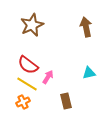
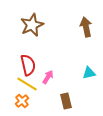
red semicircle: rotated 140 degrees counterclockwise
orange cross: moved 1 px left, 1 px up; rotated 16 degrees counterclockwise
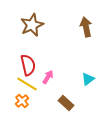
cyan triangle: moved 1 px left, 6 px down; rotated 24 degrees counterclockwise
brown rectangle: moved 2 px down; rotated 35 degrees counterclockwise
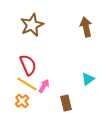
red semicircle: rotated 10 degrees counterclockwise
pink arrow: moved 4 px left, 9 px down
brown rectangle: rotated 35 degrees clockwise
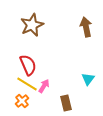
cyan triangle: rotated 16 degrees counterclockwise
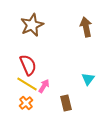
orange cross: moved 4 px right, 2 px down
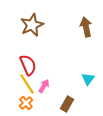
yellow line: rotated 25 degrees clockwise
brown rectangle: moved 1 px right, 1 px down; rotated 42 degrees clockwise
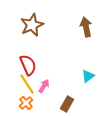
cyan triangle: moved 3 px up; rotated 16 degrees clockwise
